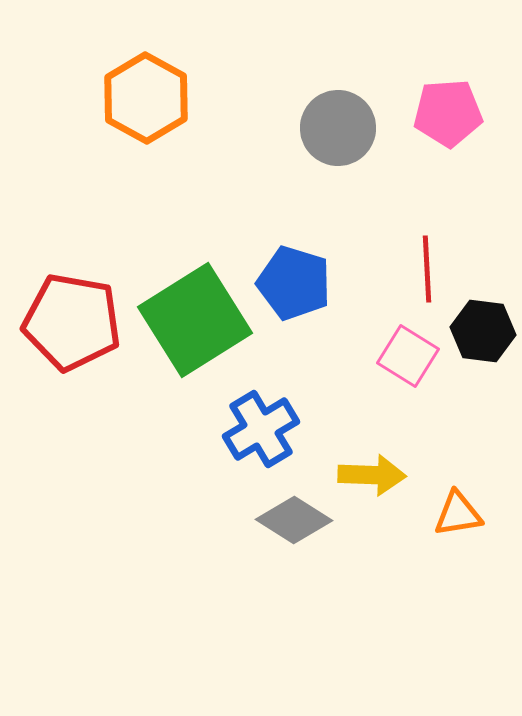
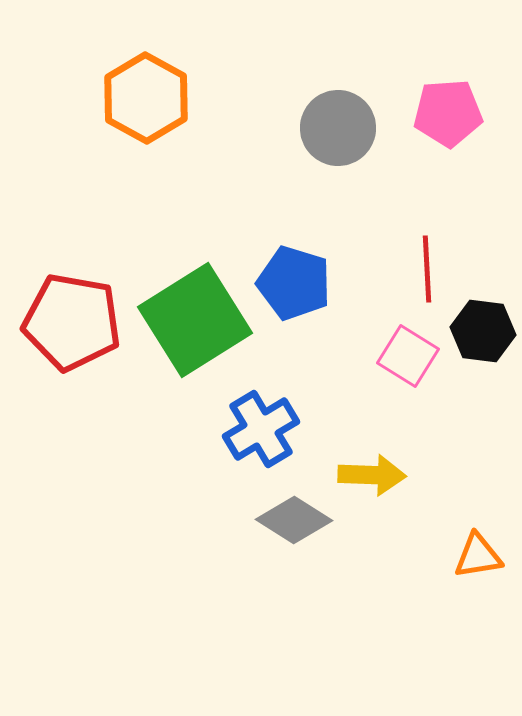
orange triangle: moved 20 px right, 42 px down
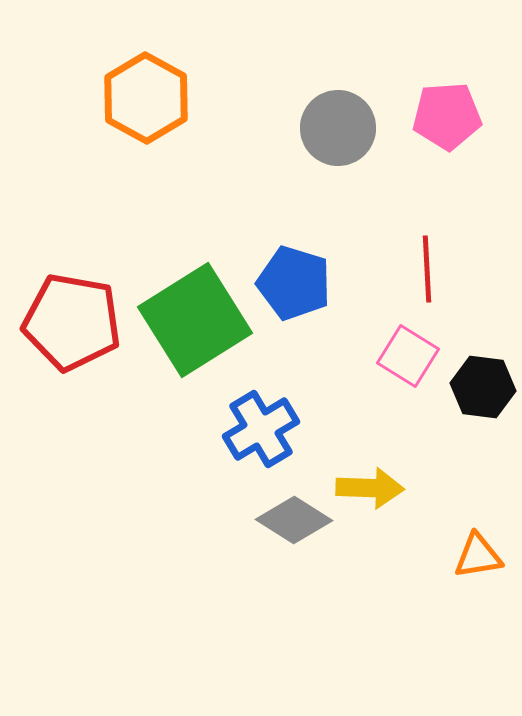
pink pentagon: moved 1 px left, 3 px down
black hexagon: moved 56 px down
yellow arrow: moved 2 px left, 13 px down
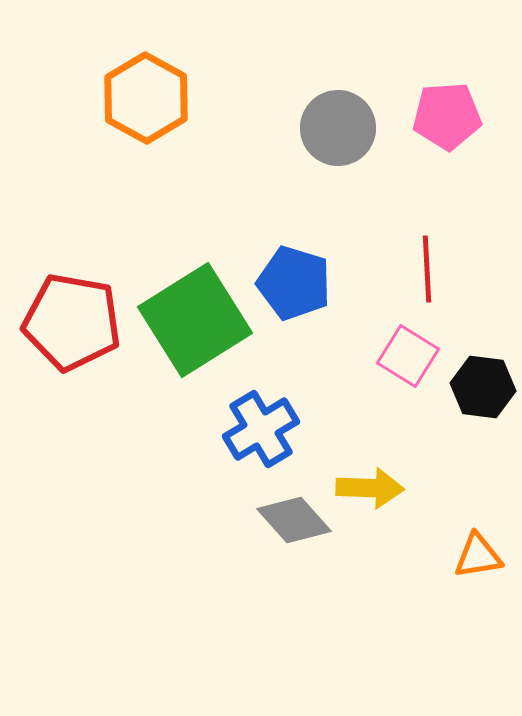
gray diamond: rotated 16 degrees clockwise
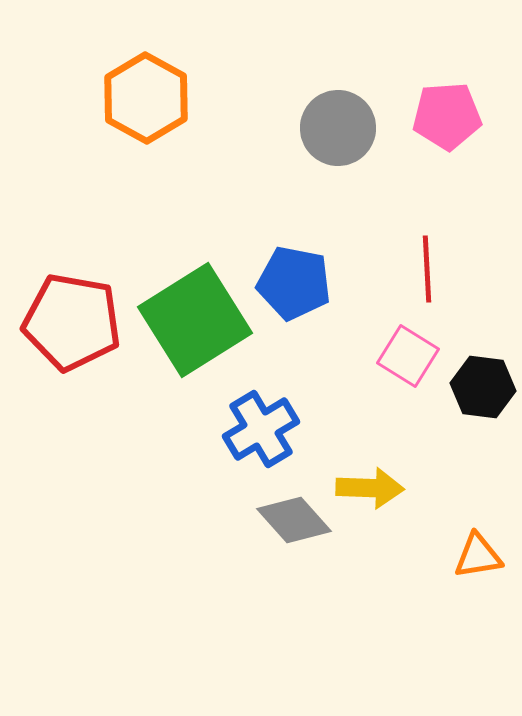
blue pentagon: rotated 6 degrees counterclockwise
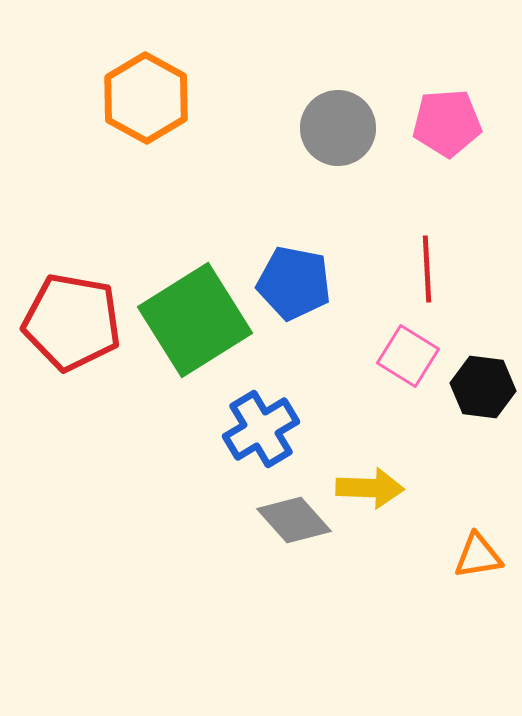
pink pentagon: moved 7 px down
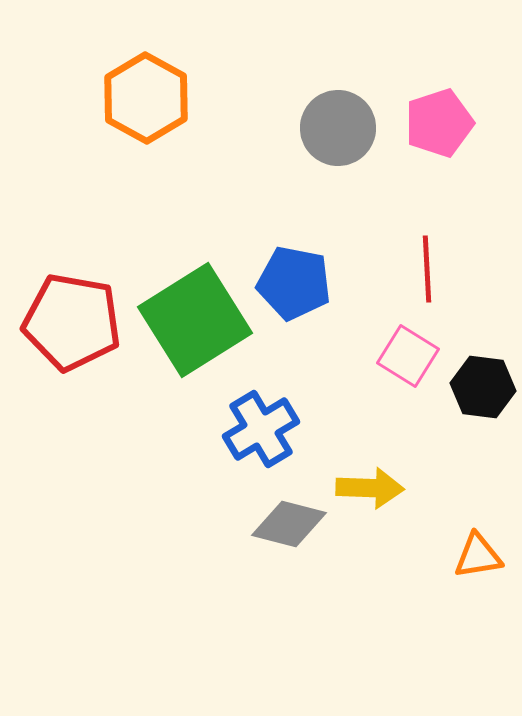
pink pentagon: moved 8 px left; rotated 14 degrees counterclockwise
gray diamond: moved 5 px left, 4 px down; rotated 34 degrees counterclockwise
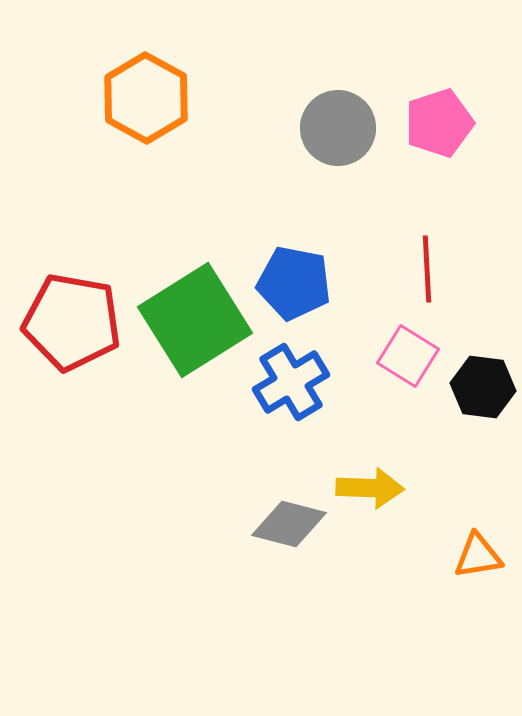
blue cross: moved 30 px right, 47 px up
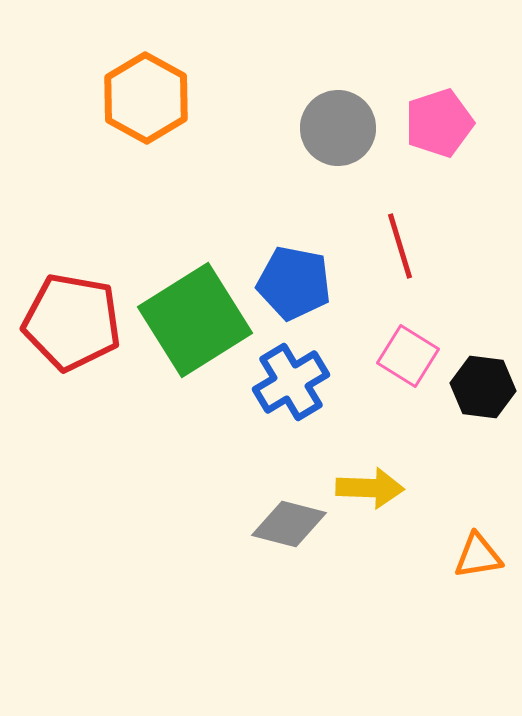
red line: moved 27 px left, 23 px up; rotated 14 degrees counterclockwise
